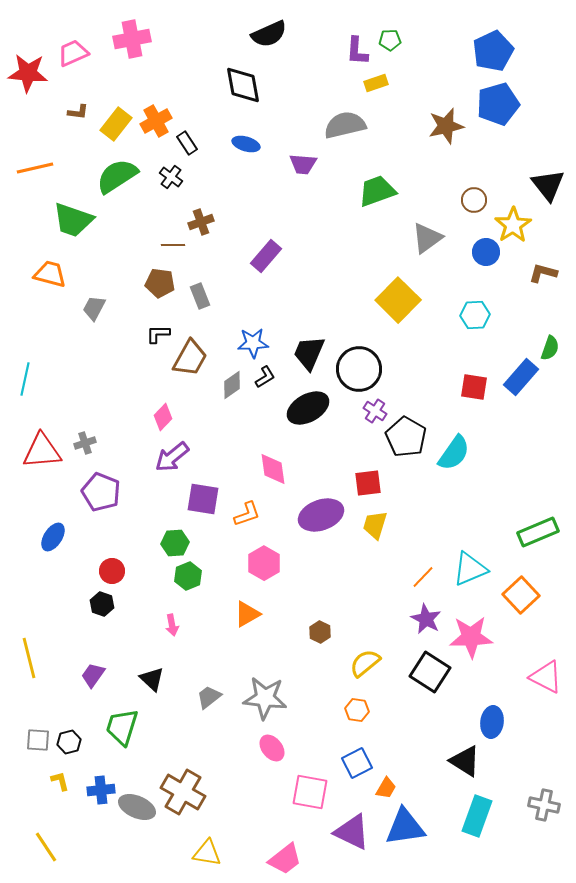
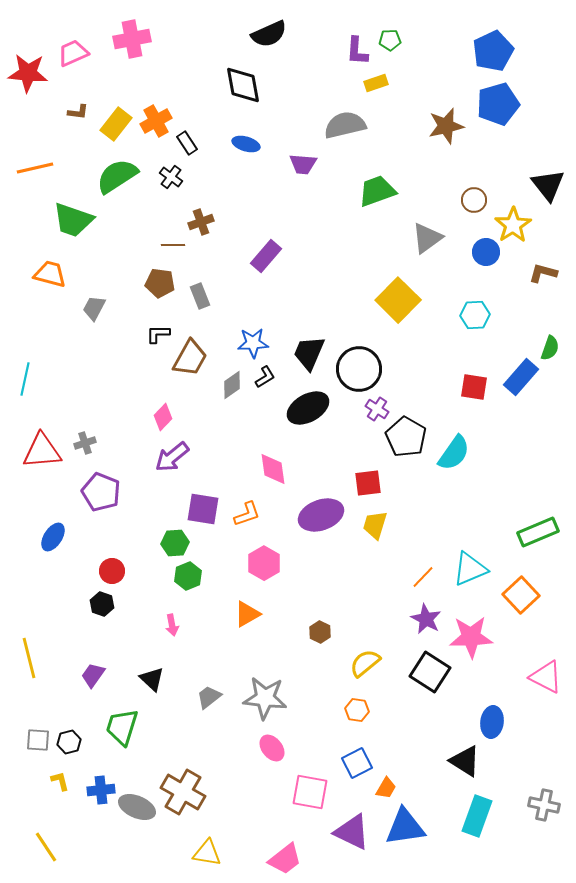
purple cross at (375, 411): moved 2 px right, 2 px up
purple square at (203, 499): moved 10 px down
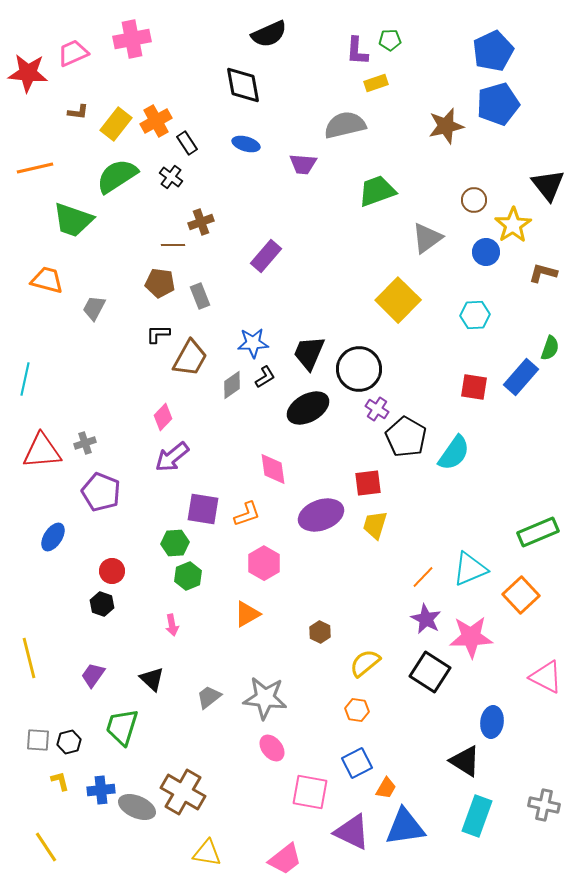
orange trapezoid at (50, 274): moved 3 px left, 6 px down
